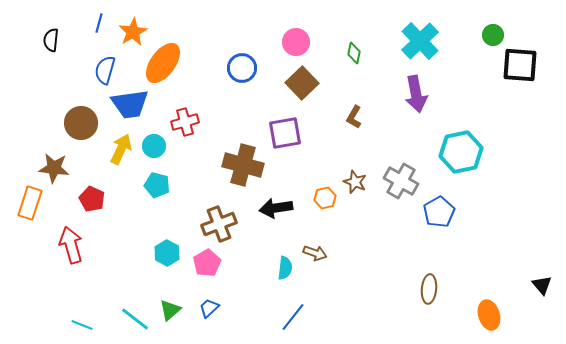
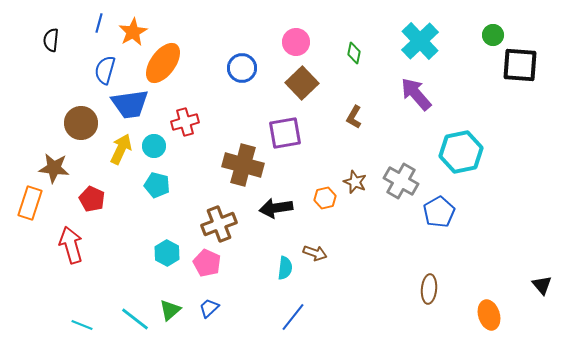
purple arrow at (416, 94): rotated 150 degrees clockwise
pink pentagon at (207, 263): rotated 16 degrees counterclockwise
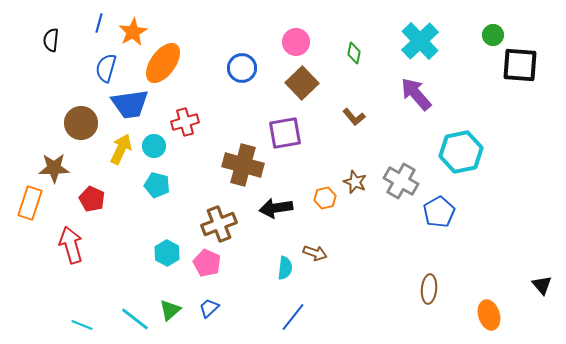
blue semicircle at (105, 70): moved 1 px right, 2 px up
brown L-shape at (354, 117): rotated 70 degrees counterclockwise
brown star at (54, 168): rotated 8 degrees counterclockwise
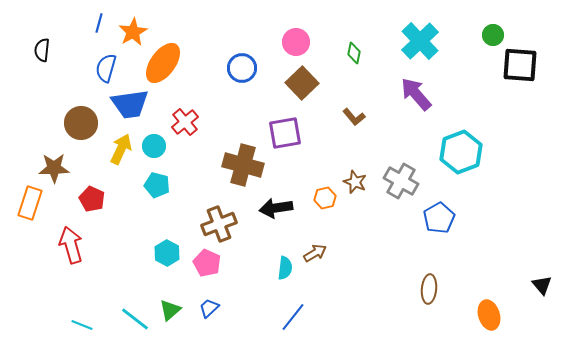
black semicircle at (51, 40): moved 9 px left, 10 px down
red cross at (185, 122): rotated 24 degrees counterclockwise
cyan hexagon at (461, 152): rotated 9 degrees counterclockwise
blue pentagon at (439, 212): moved 6 px down
brown arrow at (315, 253): rotated 50 degrees counterclockwise
